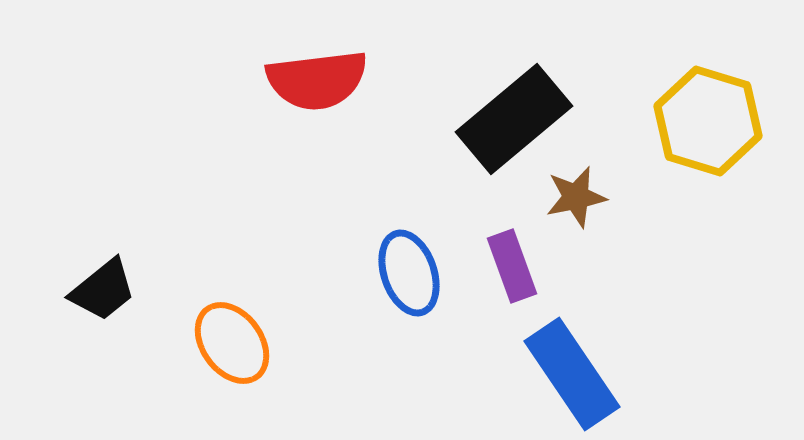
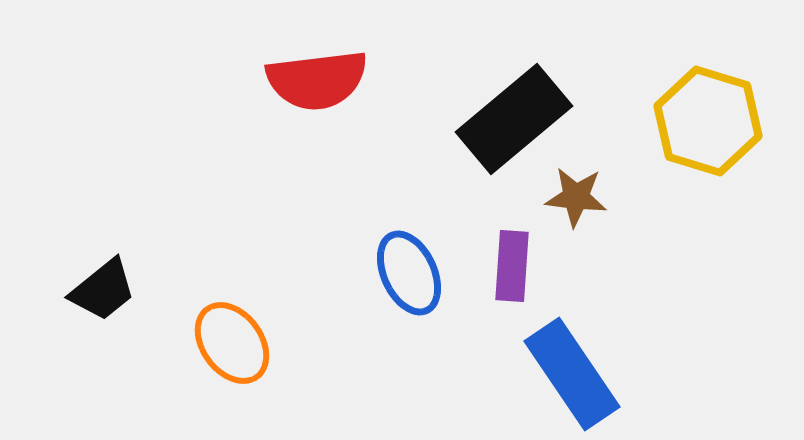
brown star: rotated 18 degrees clockwise
purple rectangle: rotated 24 degrees clockwise
blue ellipse: rotated 6 degrees counterclockwise
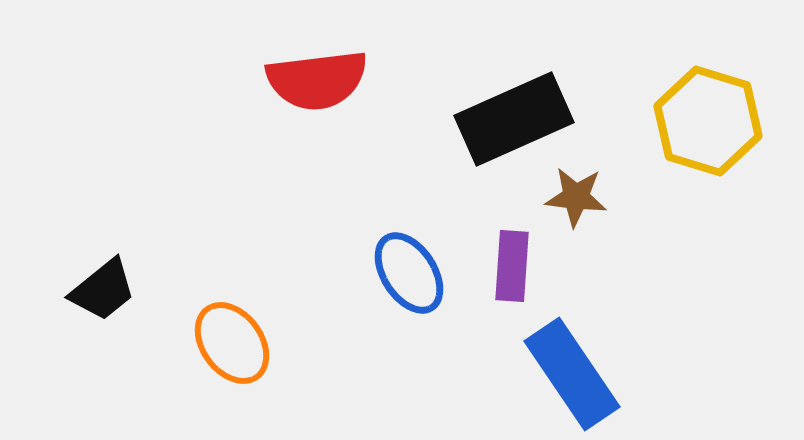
black rectangle: rotated 16 degrees clockwise
blue ellipse: rotated 8 degrees counterclockwise
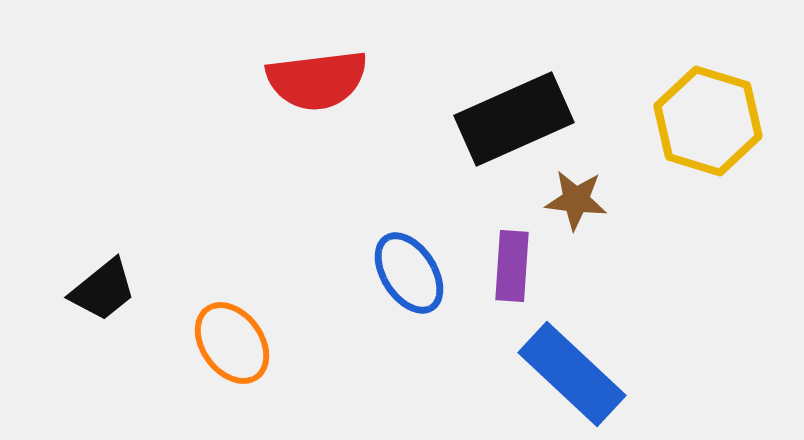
brown star: moved 3 px down
blue rectangle: rotated 13 degrees counterclockwise
